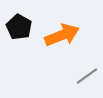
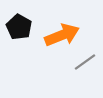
gray line: moved 2 px left, 14 px up
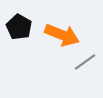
orange arrow: rotated 44 degrees clockwise
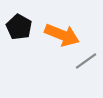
gray line: moved 1 px right, 1 px up
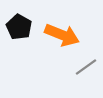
gray line: moved 6 px down
